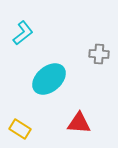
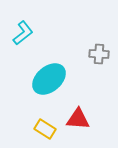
red triangle: moved 1 px left, 4 px up
yellow rectangle: moved 25 px right
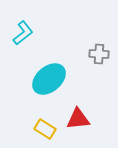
red triangle: rotated 10 degrees counterclockwise
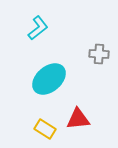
cyan L-shape: moved 15 px right, 5 px up
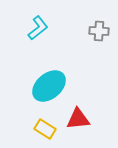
gray cross: moved 23 px up
cyan ellipse: moved 7 px down
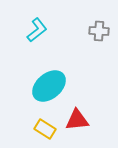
cyan L-shape: moved 1 px left, 2 px down
red triangle: moved 1 px left, 1 px down
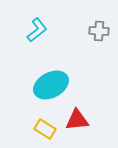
cyan ellipse: moved 2 px right, 1 px up; rotated 12 degrees clockwise
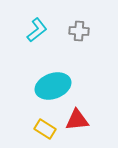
gray cross: moved 20 px left
cyan ellipse: moved 2 px right, 1 px down; rotated 8 degrees clockwise
